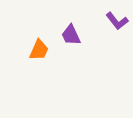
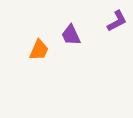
purple L-shape: rotated 80 degrees counterclockwise
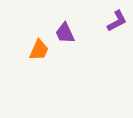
purple trapezoid: moved 6 px left, 2 px up
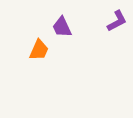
purple trapezoid: moved 3 px left, 6 px up
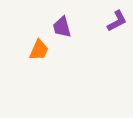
purple trapezoid: rotated 10 degrees clockwise
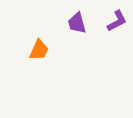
purple trapezoid: moved 15 px right, 4 px up
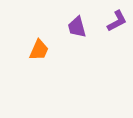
purple trapezoid: moved 4 px down
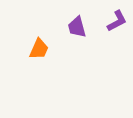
orange trapezoid: moved 1 px up
